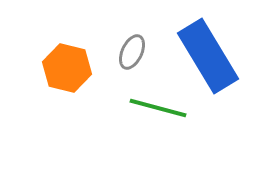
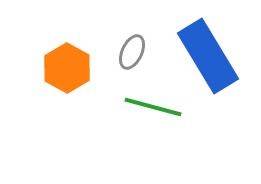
orange hexagon: rotated 15 degrees clockwise
green line: moved 5 px left, 1 px up
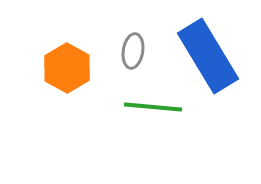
gray ellipse: moved 1 px right, 1 px up; rotated 16 degrees counterclockwise
green line: rotated 10 degrees counterclockwise
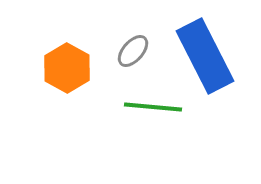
gray ellipse: rotated 32 degrees clockwise
blue rectangle: moved 3 px left; rotated 4 degrees clockwise
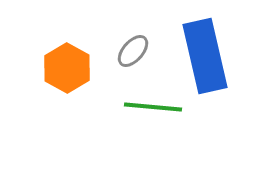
blue rectangle: rotated 14 degrees clockwise
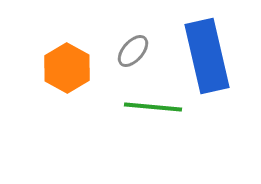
blue rectangle: moved 2 px right
